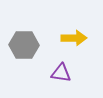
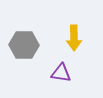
yellow arrow: rotated 90 degrees clockwise
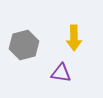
gray hexagon: rotated 16 degrees counterclockwise
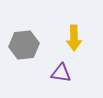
gray hexagon: rotated 8 degrees clockwise
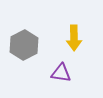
gray hexagon: rotated 20 degrees counterclockwise
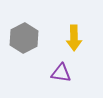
gray hexagon: moved 7 px up
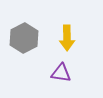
yellow arrow: moved 7 px left
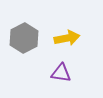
yellow arrow: rotated 100 degrees counterclockwise
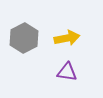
purple triangle: moved 6 px right, 1 px up
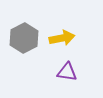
yellow arrow: moved 5 px left
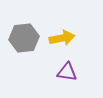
gray hexagon: rotated 20 degrees clockwise
